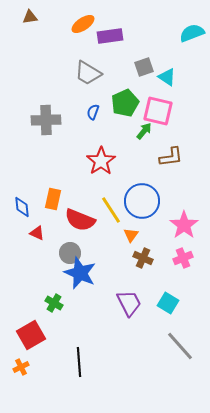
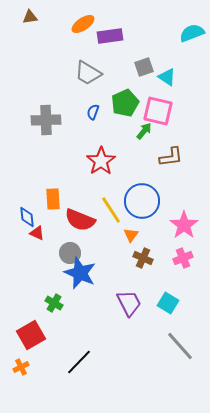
orange rectangle: rotated 15 degrees counterclockwise
blue diamond: moved 5 px right, 10 px down
black line: rotated 48 degrees clockwise
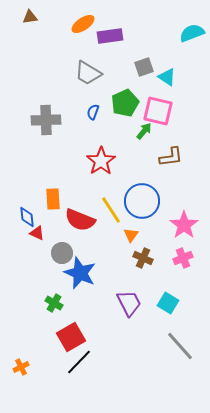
gray circle: moved 8 px left
red square: moved 40 px right, 2 px down
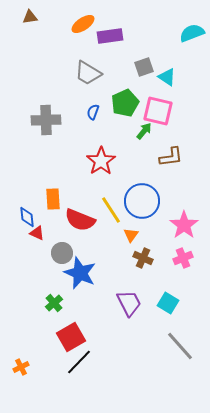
green cross: rotated 18 degrees clockwise
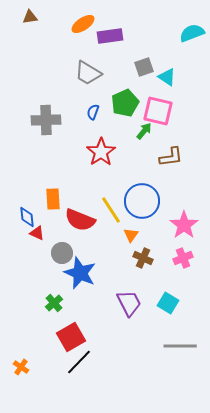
red star: moved 9 px up
gray line: rotated 48 degrees counterclockwise
orange cross: rotated 28 degrees counterclockwise
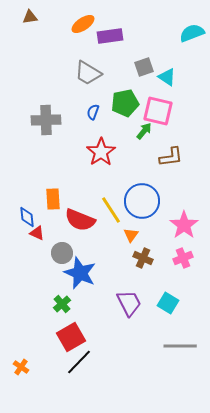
green pentagon: rotated 12 degrees clockwise
green cross: moved 8 px right, 1 px down
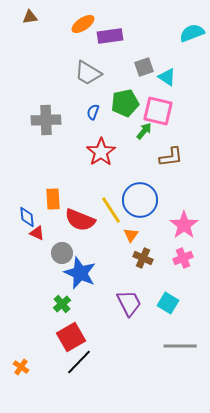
blue circle: moved 2 px left, 1 px up
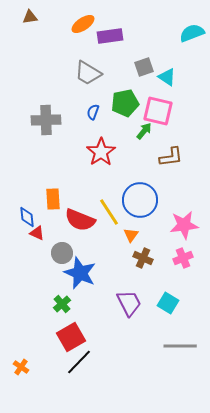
yellow line: moved 2 px left, 2 px down
pink star: rotated 28 degrees clockwise
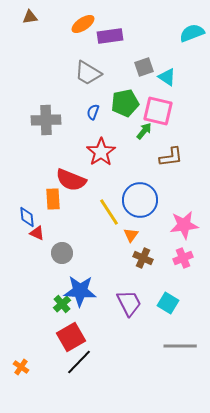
red semicircle: moved 9 px left, 40 px up
blue star: moved 18 px down; rotated 20 degrees counterclockwise
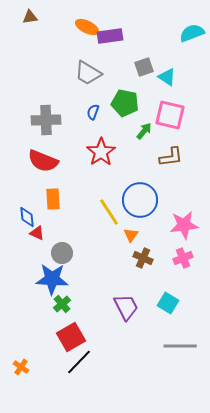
orange ellipse: moved 4 px right, 3 px down; rotated 60 degrees clockwise
green pentagon: rotated 24 degrees clockwise
pink square: moved 12 px right, 4 px down
red semicircle: moved 28 px left, 19 px up
blue star: moved 28 px left, 12 px up
purple trapezoid: moved 3 px left, 4 px down
